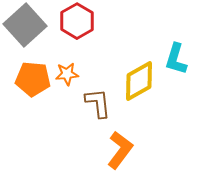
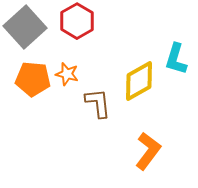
gray square: moved 2 px down
orange star: rotated 20 degrees clockwise
orange L-shape: moved 28 px right, 1 px down
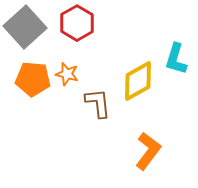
red hexagon: moved 2 px down
yellow diamond: moved 1 px left
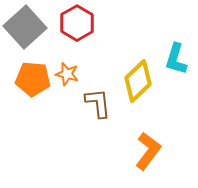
yellow diamond: rotated 15 degrees counterclockwise
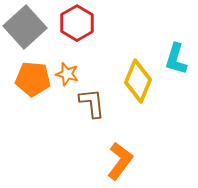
yellow diamond: rotated 24 degrees counterclockwise
brown L-shape: moved 6 px left
orange L-shape: moved 28 px left, 10 px down
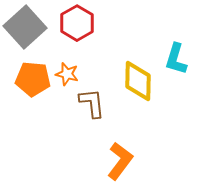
yellow diamond: rotated 21 degrees counterclockwise
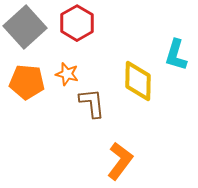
cyan L-shape: moved 4 px up
orange pentagon: moved 6 px left, 3 px down
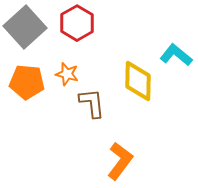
cyan L-shape: rotated 112 degrees clockwise
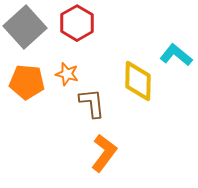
orange L-shape: moved 16 px left, 8 px up
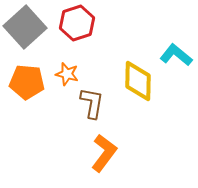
red hexagon: rotated 12 degrees clockwise
brown L-shape: rotated 16 degrees clockwise
